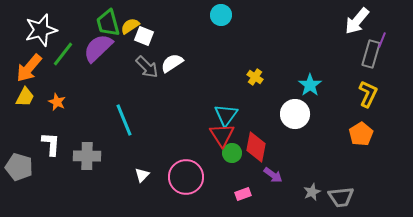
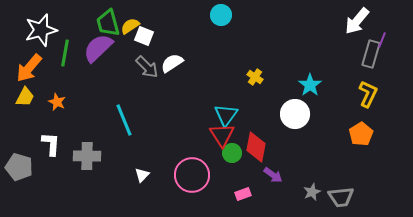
green line: moved 2 px right, 1 px up; rotated 28 degrees counterclockwise
pink circle: moved 6 px right, 2 px up
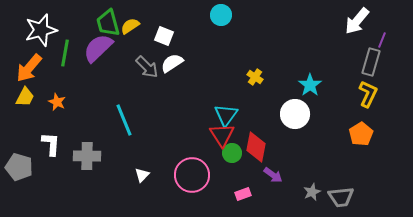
white square: moved 20 px right
gray rectangle: moved 8 px down
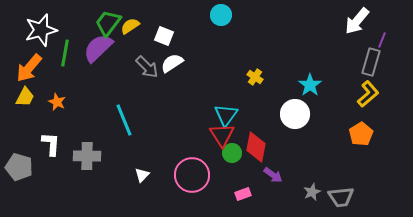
green trapezoid: rotated 52 degrees clockwise
yellow L-shape: rotated 24 degrees clockwise
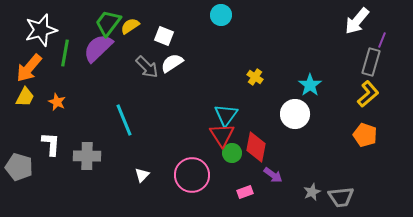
orange pentagon: moved 4 px right, 1 px down; rotated 20 degrees counterclockwise
pink rectangle: moved 2 px right, 2 px up
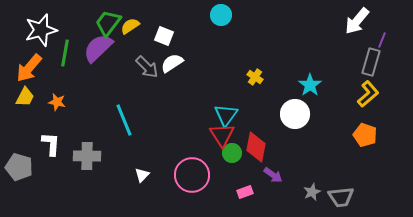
orange star: rotated 12 degrees counterclockwise
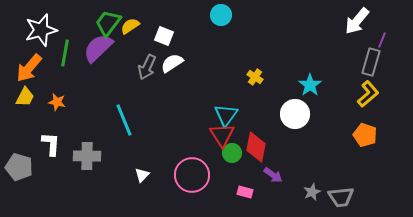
gray arrow: rotated 70 degrees clockwise
pink rectangle: rotated 35 degrees clockwise
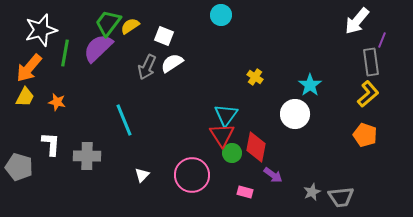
gray rectangle: rotated 24 degrees counterclockwise
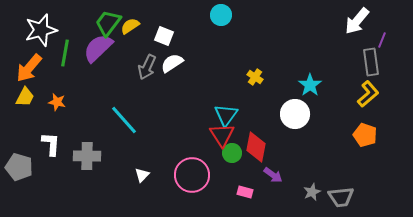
cyan line: rotated 20 degrees counterclockwise
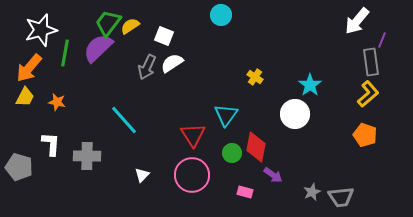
red triangle: moved 29 px left
